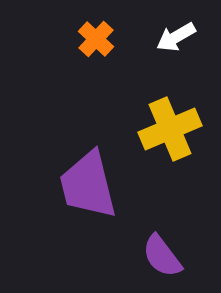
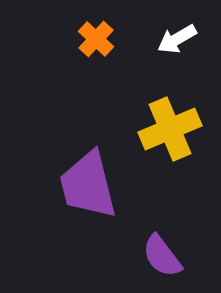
white arrow: moved 1 px right, 2 px down
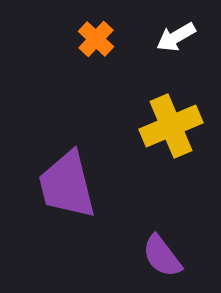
white arrow: moved 1 px left, 2 px up
yellow cross: moved 1 px right, 3 px up
purple trapezoid: moved 21 px left
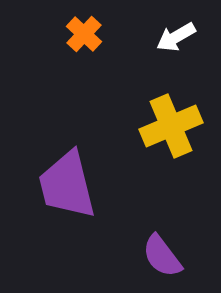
orange cross: moved 12 px left, 5 px up
